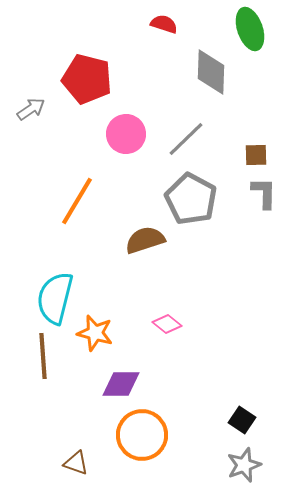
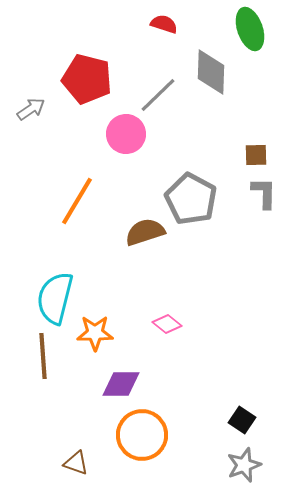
gray line: moved 28 px left, 44 px up
brown semicircle: moved 8 px up
orange star: rotated 15 degrees counterclockwise
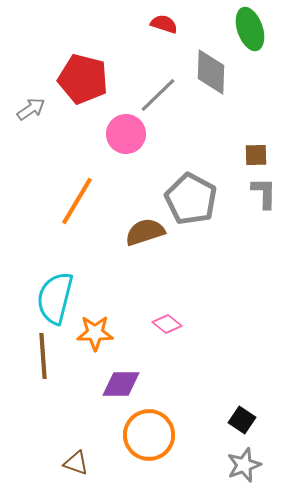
red pentagon: moved 4 px left
orange circle: moved 7 px right
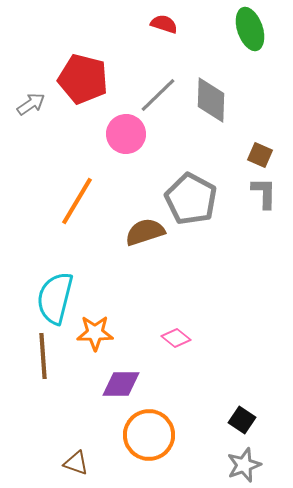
gray diamond: moved 28 px down
gray arrow: moved 5 px up
brown square: moved 4 px right; rotated 25 degrees clockwise
pink diamond: moved 9 px right, 14 px down
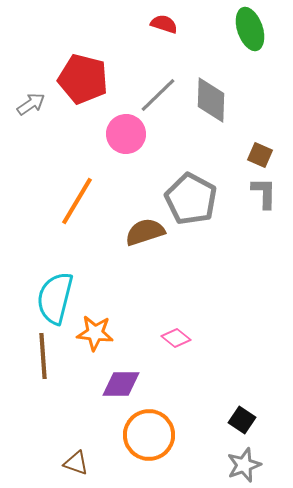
orange star: rotated 6 degrees clockwise
